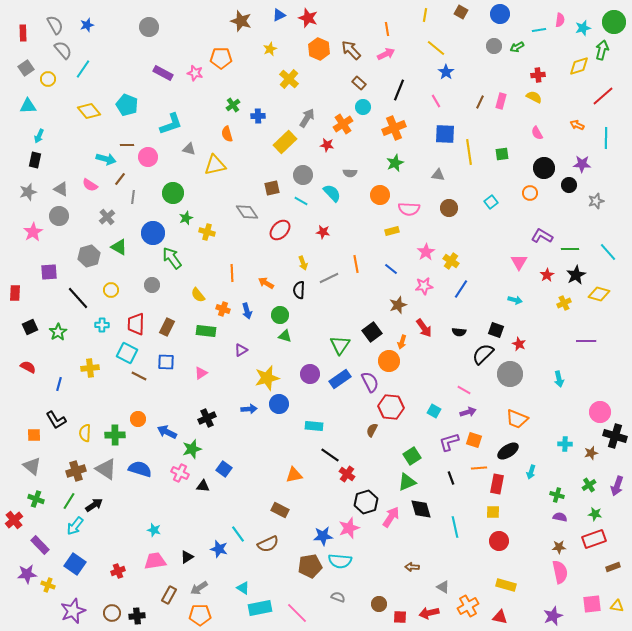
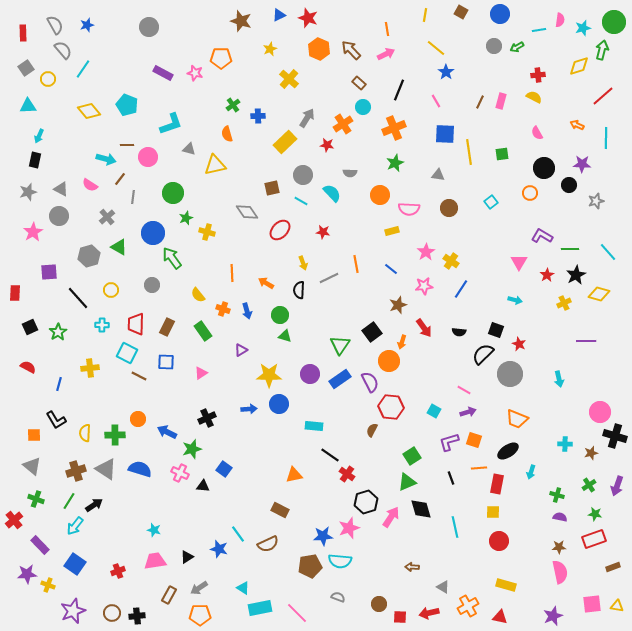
green rectangle at (206, 331): moved 3 px left; rotated 48 degrees clockwise
yellow star at (267, 378): moved 2 px right, 3 px up; rotated 15 degrees clockwise
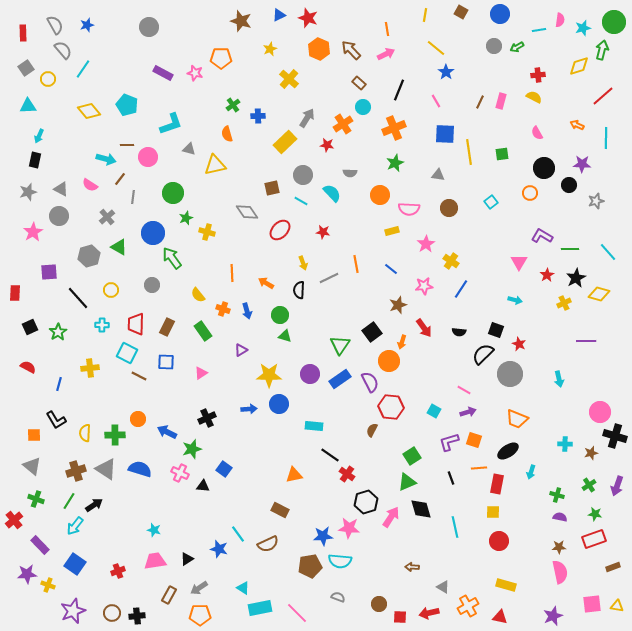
pink star at (426, 252): moved 8 px up
black star at (576, 275): moved 3 px down
pink star at (349, 528): rotated 25 degrees clockwise
black triangle at (187, 557): moved 2 px down
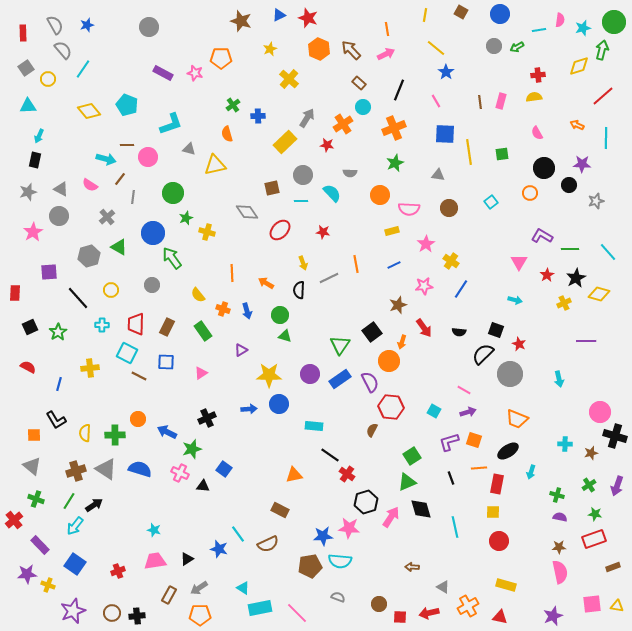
yellow semicircle at (534, 97): rotated 35 degrees counterclockwise
brown line at (480, 102): rotated 32 degrees counterclockwise
cyan line at (301, 201): rotated 32 degrees counterclockwise
blue line at (391, 269): moved 3 px right, 4 px up; rotated 64 degrees counterclockwise
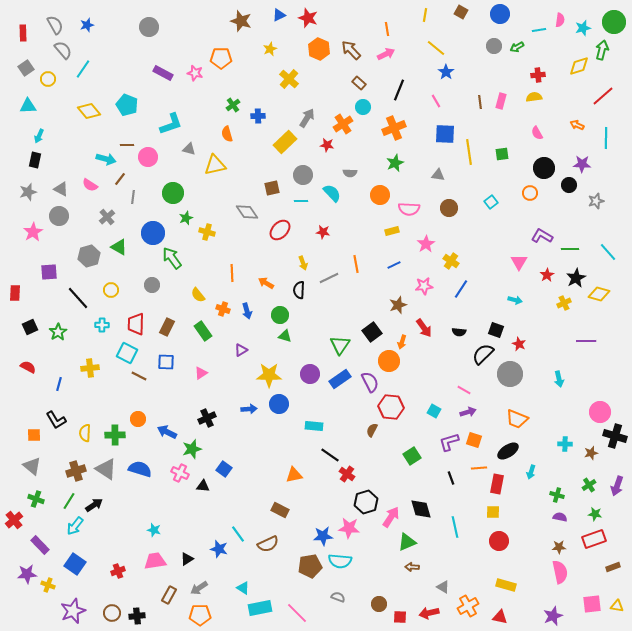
green triangle at (407, 482): moved 60 px down
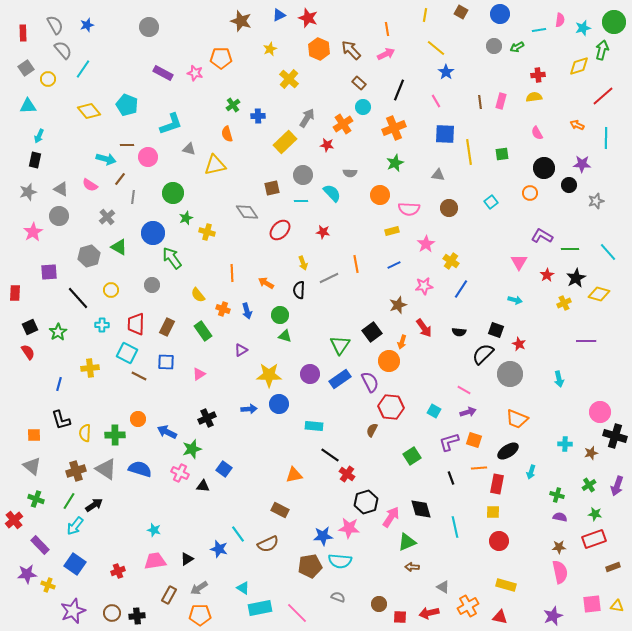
red semicircle at (28, 367): moved 15 px up; rotated 28 degrees clockwise
pink triangle at (201, 373): moved 2 px left, 1 px down
black L-shape at (56, 420): moved 5 px right; rotated 15 degrees clockwise
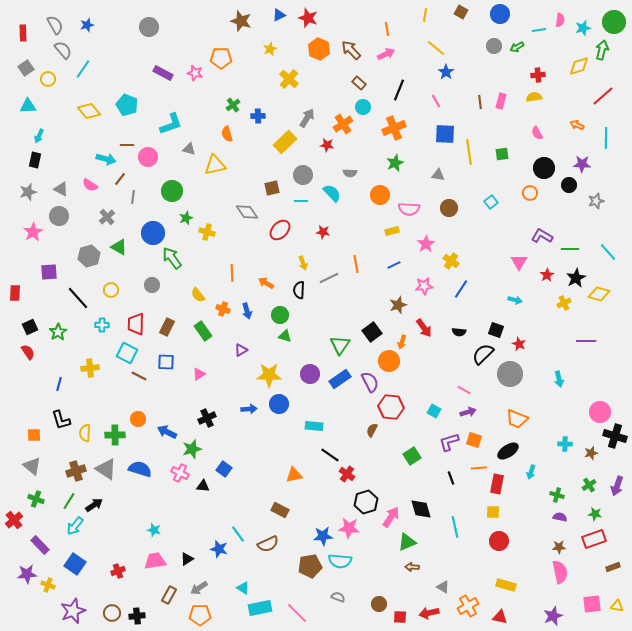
green circle at (173, 193): moved 1 px left, 2 px up
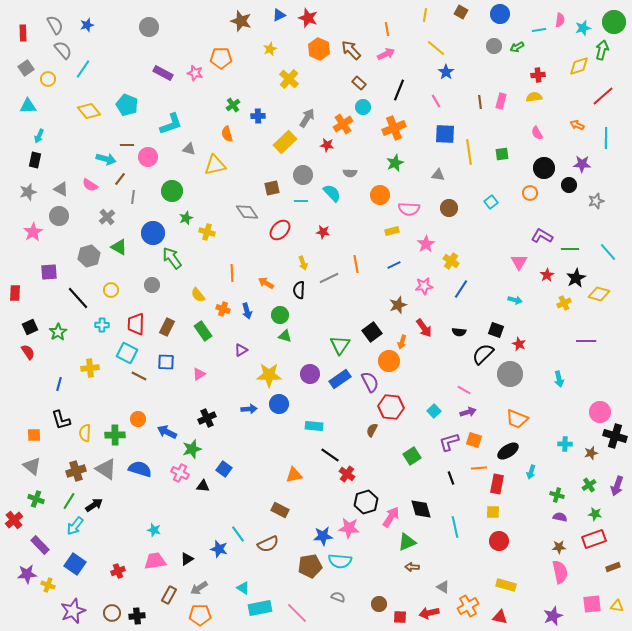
cyan square at (434, 411): rotated 16 degrees clockwise
